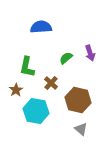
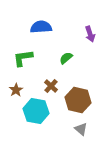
purple arrow: moved 19 px up
green L-shape: moved 4 px left, 9 px up; rotated 70 degrees clockwise
brown cross: moved 3 px down
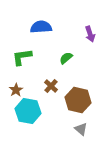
green L-shape: moved 1 px left, 1 px up
cyan hexagon: moved 8 px left
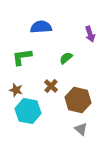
brown star: rotated 24 degrees counterclockwise
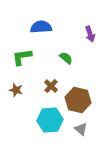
green semicircle: rotated 80 degrees clockwise
cyan hexagon: moved 22 px right, 9 px down; rotated 15 degrees counterclockwise
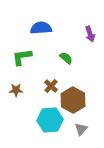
blue semicircle: moved 1 px down
brown star: rotated 16 degrees counterclockwise
brown hexagon: moved 5 px left; rotated 15 degrees clockwise
gray triangle: rotated 32 degrees clockwise
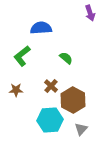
purple arrow: moved 21 px up
green L-shape: moved 1 px up; rotated 30 degrees counterclockwise
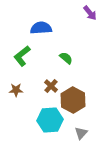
purple arrow: rotated 21 degrees counterclockwise
gray triangle: moved 4 px down
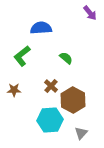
brown star: moved 2 px left
